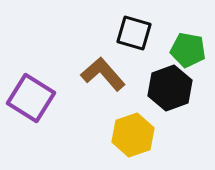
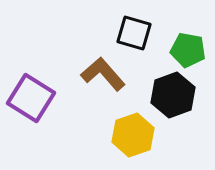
black hexagon: moved 3 px right, 7 px down
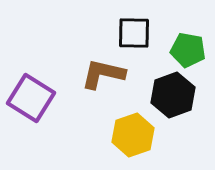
black square: rotated 15 degrees counterclockwise
brown L-shape: rotated 36 degrees counterclockwise
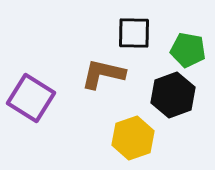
yellow hexagon: moved 3 px down
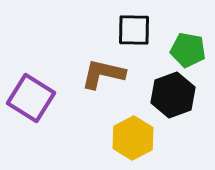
black square: moved 3 px up
yellow hexagon: rotated 9 degrees counterclockwise
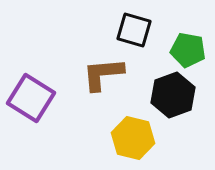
black square: rotated 15 degrees clockwise
brown L-shape: rotated 18 degrees counterclockwise
yellow hexagon: rotated 18 degrees counterclockwise
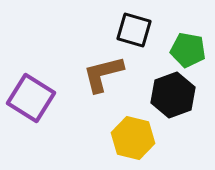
brown L-shape: rotated 9 degrees counterclockwise
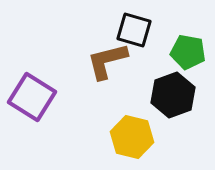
green pentagon: moved 2 px down
brown L-shape: moved 4 px right, 13 px up
purple square: moved 1 px right, 1 px up
yellow hexagon: moved 1 px left, 1 px up
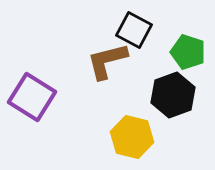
black square: rotated 12 degrees clockwise
green pentagon: rotated 8 degrees clockwise
